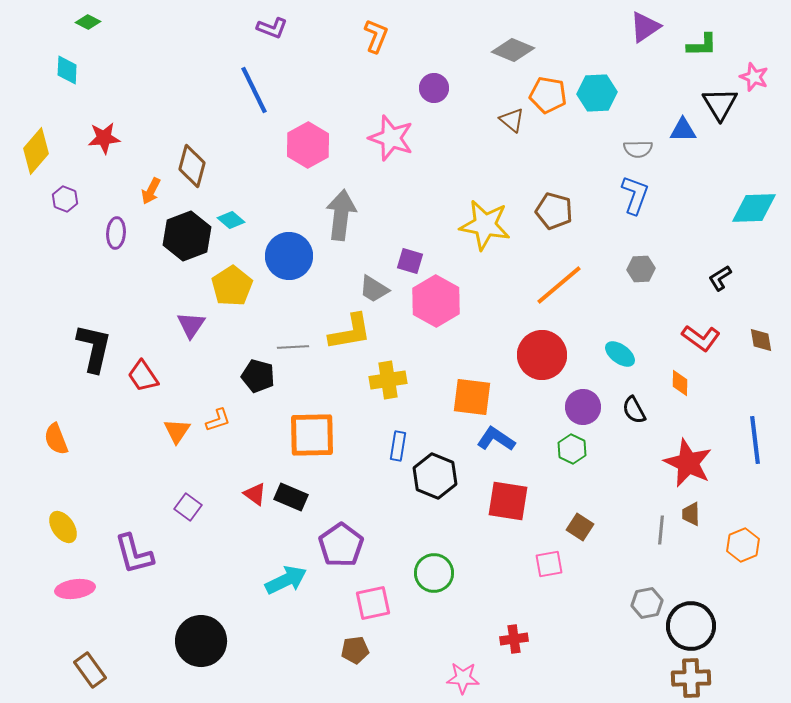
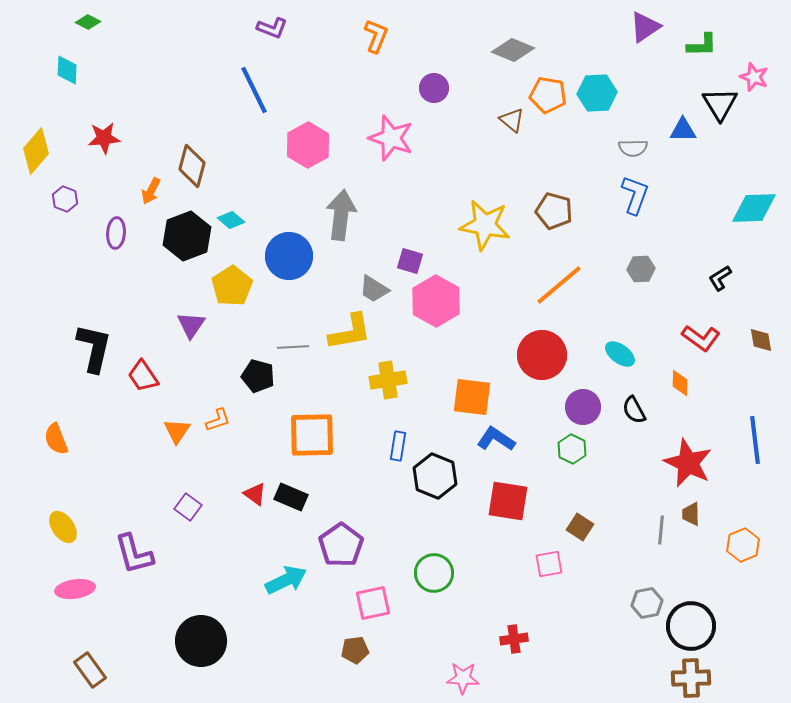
gray semicircle at (638, 149): moved 5 px left, 1 px up
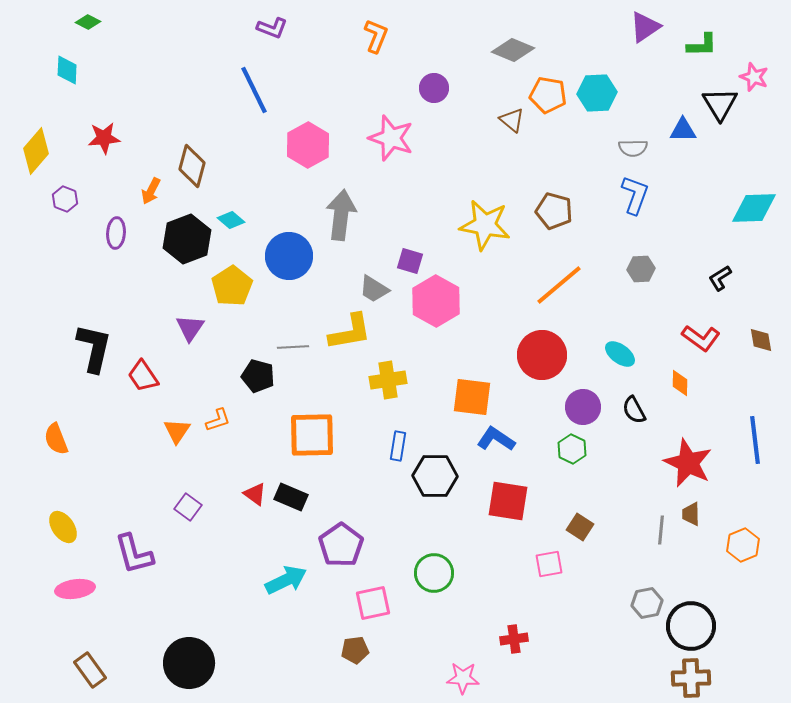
black hexagon at (187, 236): moved 3 px down
purple triangle at (191, 325): moved 1 px left, 3 px down
black hexagon at (435, 476): rotated 21 degrees counterclockwise
black circle at (201, 641): moved 12 px left, 22 px down
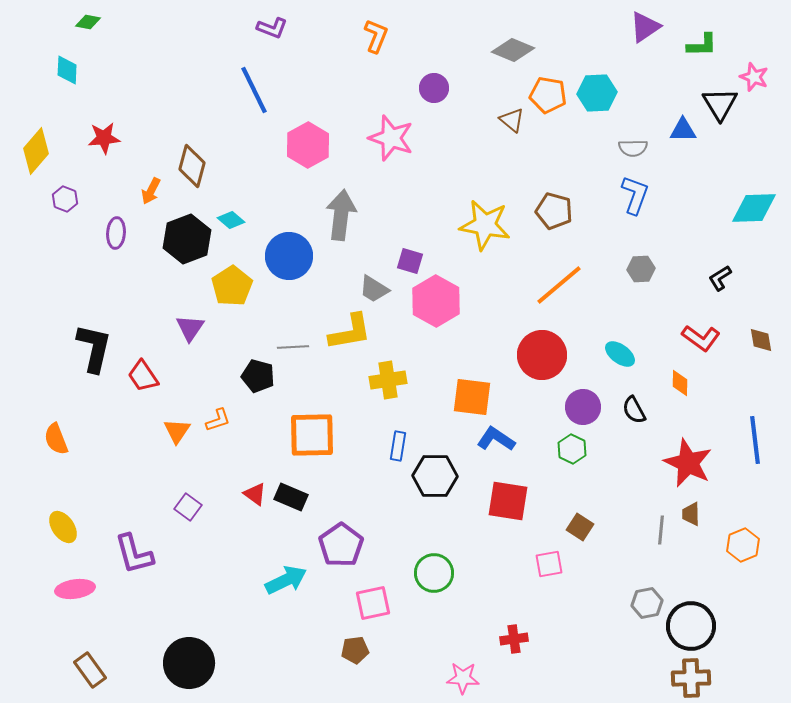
green diamond at (88, 22): rotated 15 degrees counterclockwise
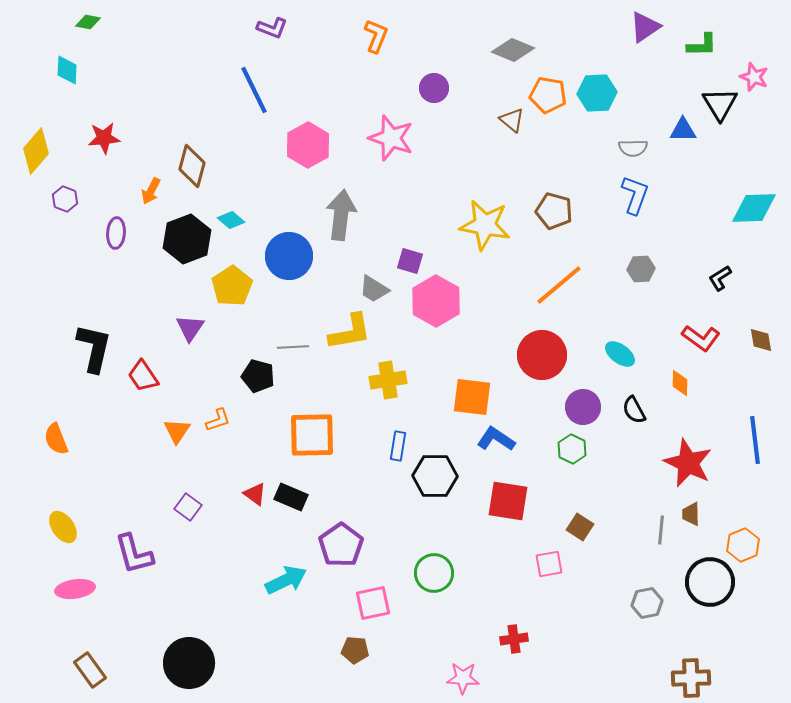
black circle at (691, 626): moved 19 px right, 44 px up
brown pentagon at (355, 650): rotated 12 degrees clockwise
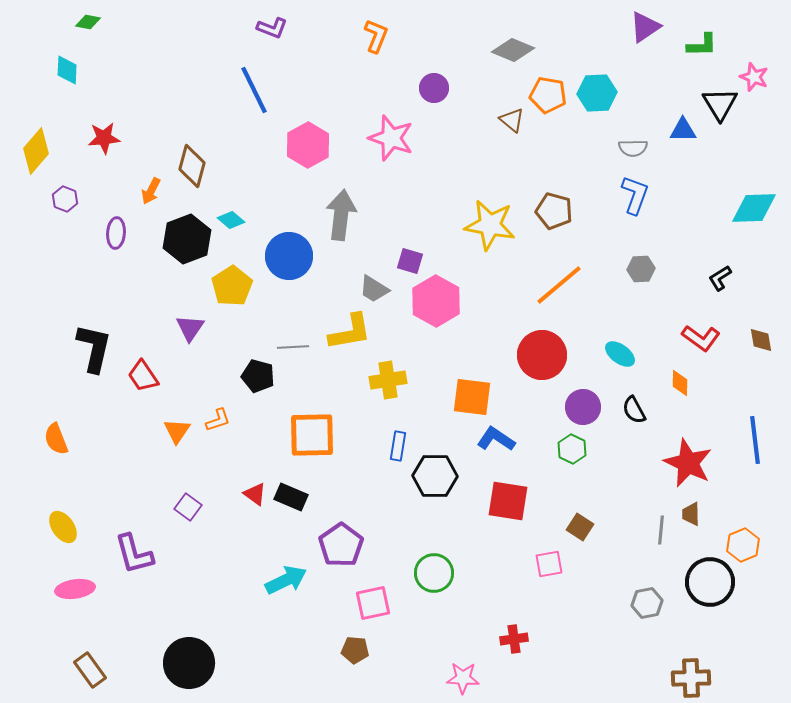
yellow star at (485, 225): moved 5 px right
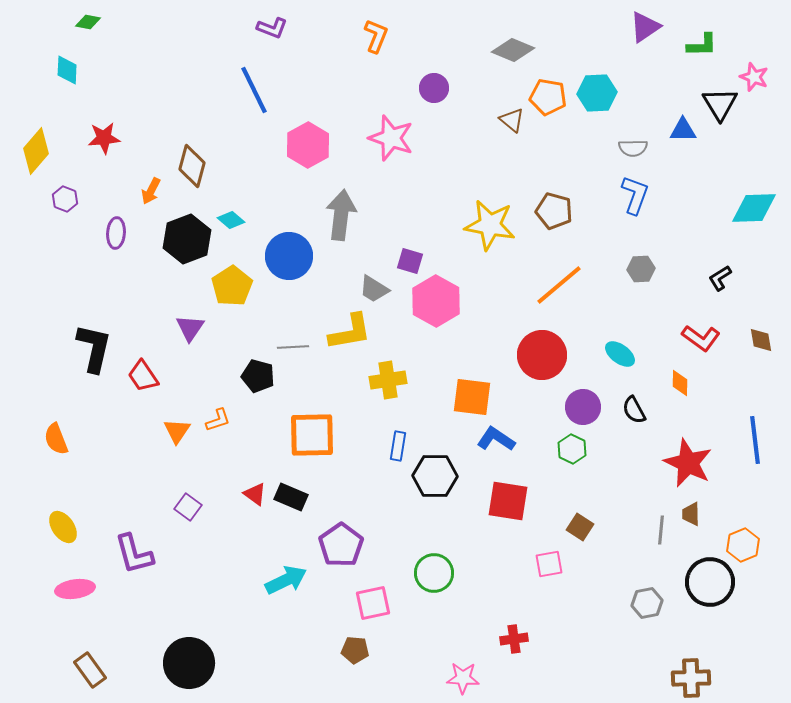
orange pentagon at (548, 95): moved 2 px down
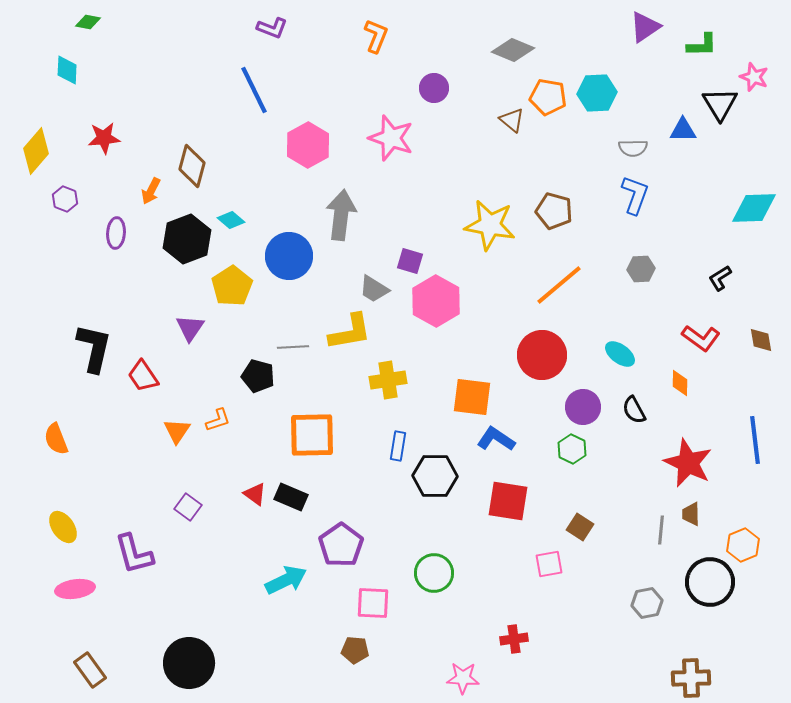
pink square at (373, 603): rotated 15 degrees clockwise
